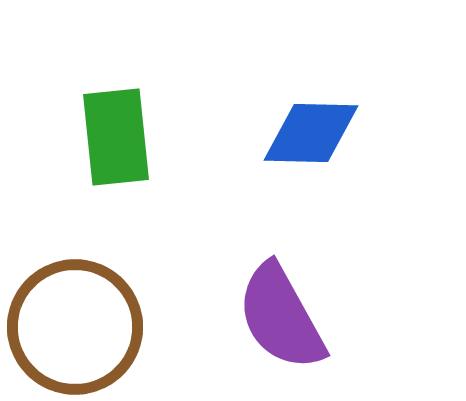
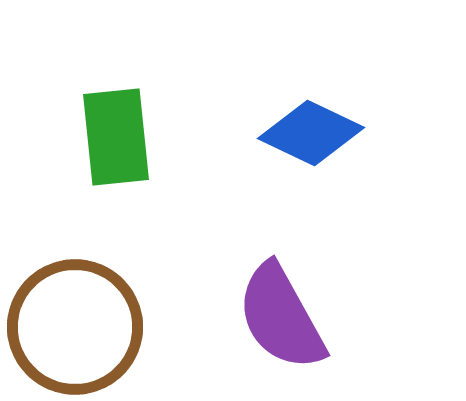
blue diamond: rotated 24 degrees clockwise
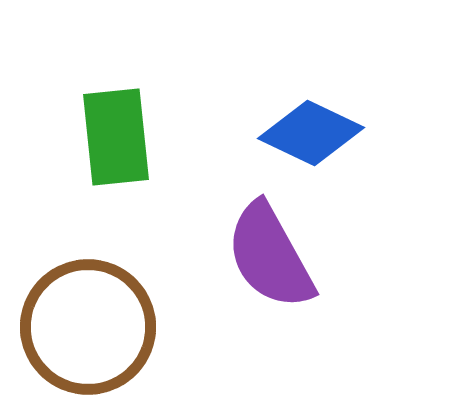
purple semicircle: moved 11 px left, 61 px up
brown circle: moved 13 px right
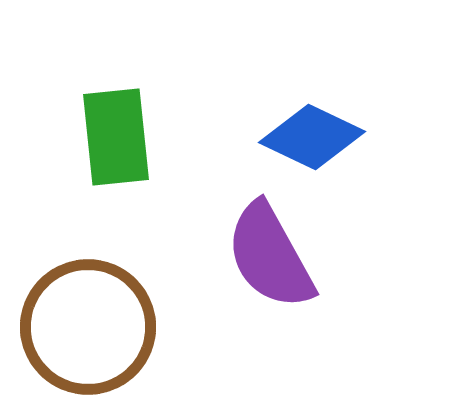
blue diamond: moved 1 px right, 4 px down
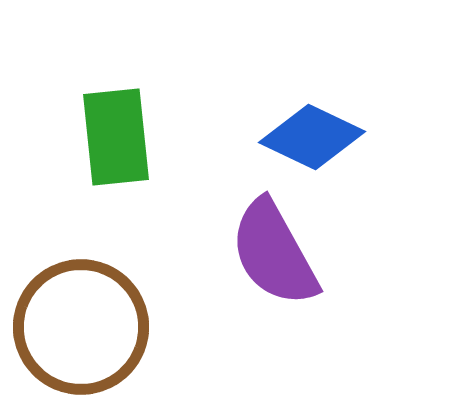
purple semicircle: moved 4 px right, 3 px up
brown circle: moved 7 px left
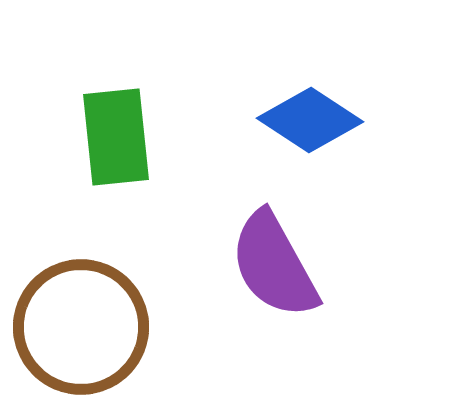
blue diamond: moved 2 px left, 17 px up; rotated 8 degrees clockwise
purple semicircle: moved 12 px down
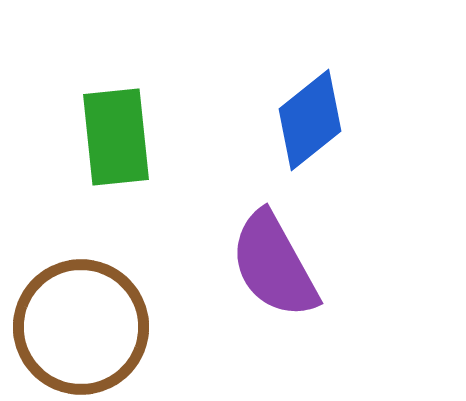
blue diamond: rotated 72 degrees counterclockwise
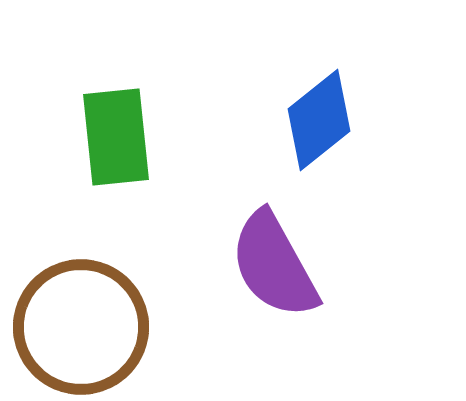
blue diamond: moved 9 px right
